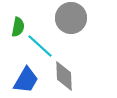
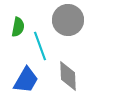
gray circle: moved 3 px left, 2 px down
cyan line: rotated 28 degrees clockwise
gray diamond: moved 4 px right
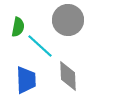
cyan line: rotated 28 degrees counterclockwise
blue trapezoid: rotated 32 degrees counterclockwise
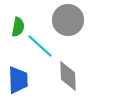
blue trapezoid: moved 8 px left
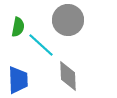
cyan line: moved 1 px right, 1 px up
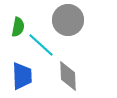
blue trapezoid: moved 4 px right, 4 px up
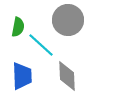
gray diamond: moved 1 px left
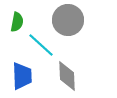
green semicircle: moved 1 px left, 5 px up
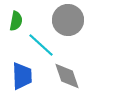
green semicircle: moved 1 px left, 1 px up
gray diamond: rotated 16 degrees counterclockwise
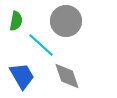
gray circle: moved 2 px left, 1 px down
blue trapezoid: rotated 28 degrees counterclockwise
